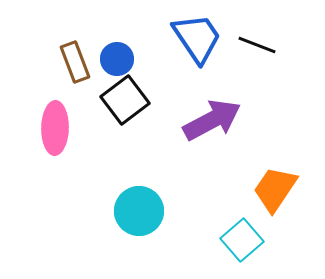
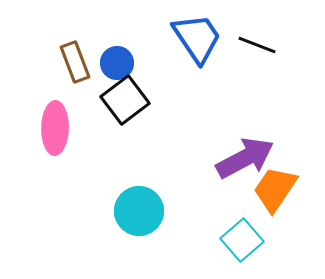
blue circle: moved 4 px down
purple arrow: moved 33 px right, 38 px down
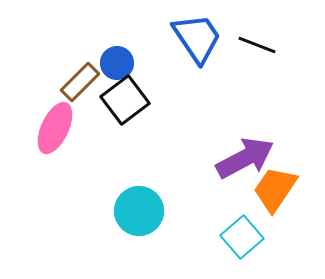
brown rectangle: moved 5 px right, 20 px down; rotated 66 degrees clockwise
pink ellipse: rotated 24 degrees clockwise
cyan square: moved 3 px up
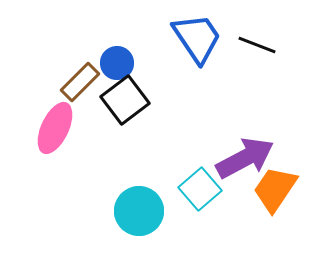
cyan square: moved 42 px left, 48 px up
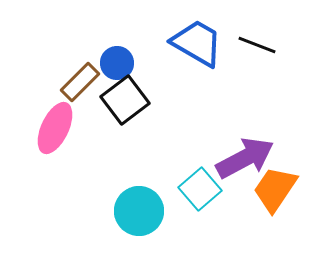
blue trapezoid: moved 5 px down; rotated 26 degrees counterclockwise
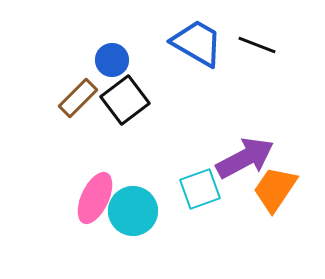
blue circle: moved 5 px left, 3 px up
brown rectangle: moved 2 px left, 16 px down
pink ellipse: moved 40 px right, 70 px down
cyan square: rotated 21 degrees clockwise
cyan circle: moved 6 px left
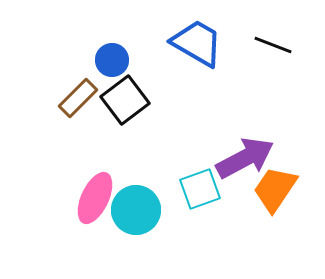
black line: moved 16 px right
cyan circle: moved 3 px right, 1 px up
